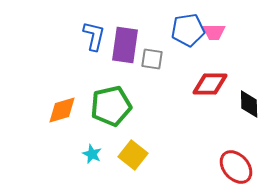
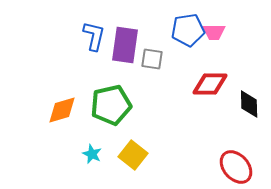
green pentagon: moved 1 px up
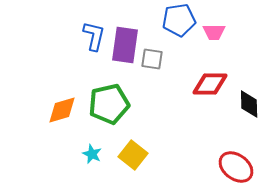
blue pentagon: moved 9 px left, 10 px up
green pentagon: moved 2 px left, 1 px up
red ellipse: rotated 12 degrees counterclockwise
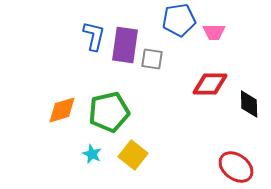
green pentagon: moved 8 px down
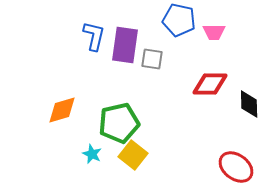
blue pentagon: rotated 20 degrees clockwise
green pentagon: moved 10 px right, 11 px down
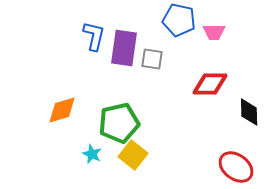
purple rectangle: moved 1 px left, 3 px down
black diamond: moved 8 px down
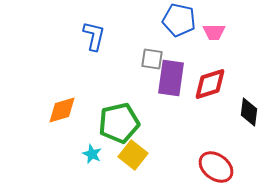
purple rectangle: moved 47 px right, 30 px down
red diamond: rotated 18 degrees counterclockwise
black diamond: rotated 8 degrees clockwise
red ellipse: moved 20 px left
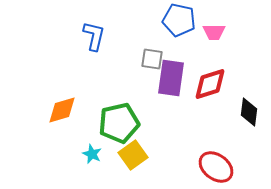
yellow square: rotated 16 degrees clockwise
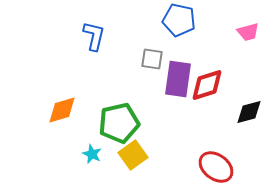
pink trapezoid: moved 34 px right; rotated 15 degrees counterclockwise
purple rectangle: moved 7 px right, 1 px down
red diamond: moved 3 px left, 1 px down
black diamond: rotated 68 degrees clockwise
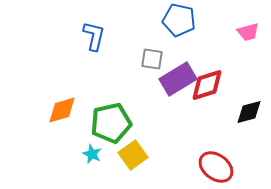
purple rectangle: rotated 51 degrees clockwise
green pentagon: moved 8 px left
